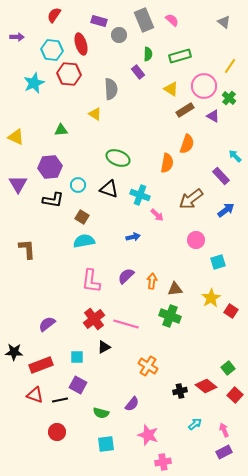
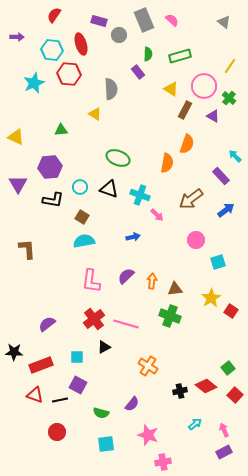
brown rectangle at (185, 110): rotated 30 degrees counterclockwise
cyan circle at (78, 185): moved 2 px right, 2 px down
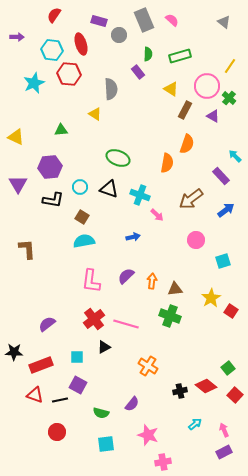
pink circle at (204, 86): moved 3 px right
cyan square at (218, 262): moved 5 px right, 1 px up
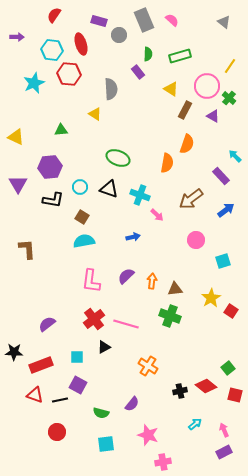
red square at (235, 395): rotated 28 degrees counterclockwise
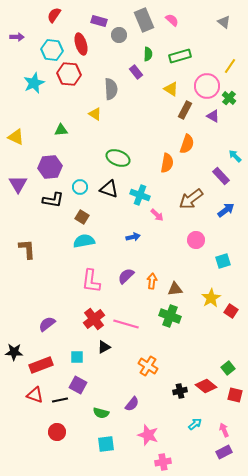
purple rectangle at (138, 72): moved 2 px left
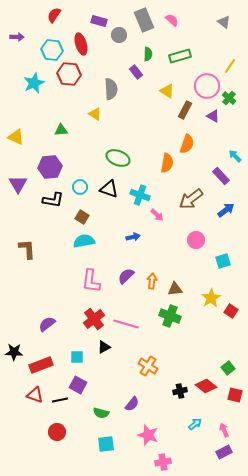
yellow triangle at (171, 89): moved 4 px left, 2 px down
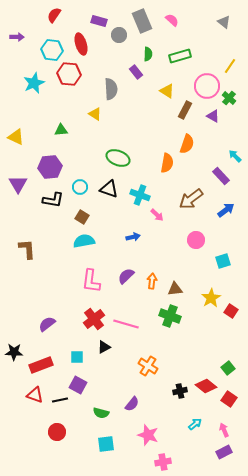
gray rectangle at (144, 20): moved 2 px left, 1 px down
red square at (235, 395): moved 6 px left, 4 px down; rotated 21 degrees clockwise
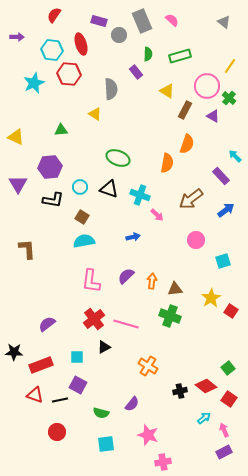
cyan arrow at (195, 424): moved 9 px right, 6 px up
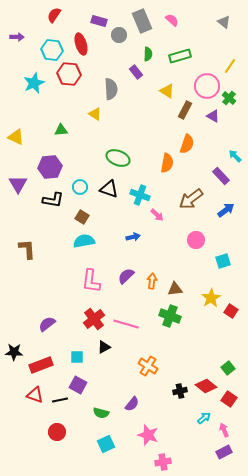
cyan square at (106, 444): rotated 18 degrees counterclockwise
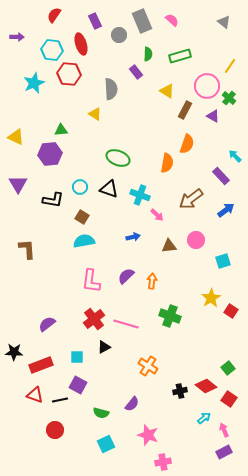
purple rectangle at (99, 21): moved 4 px left; rotated 49 degrees clockwise
purple hexagon at (50, 167): moved 13 px up
brown triangle at (175, 289): moved 6 px left, 43 px up
red circle at (57, 432): moved 2 px left, 2 px up
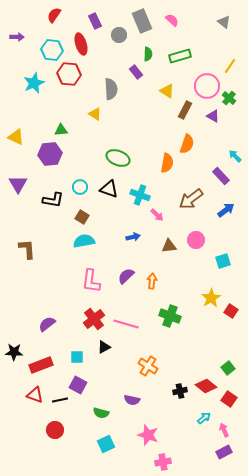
purple semicircle at (132, 404): moved 4 px up; rotated 63 degrees clockwise
